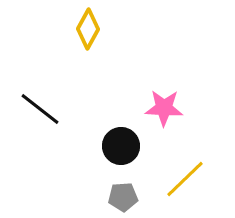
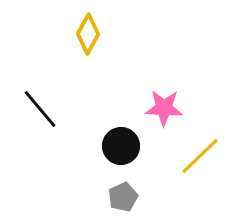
yellow diamond: moved 5 px down
black line: rotated 12 degrees clockwise
yellow line: moved 15 px right, 23 px up
gray pentagon: rotated 20 degrees counterclockwise
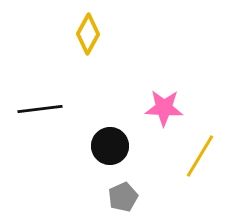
black line: rotated 57 degrees counterclockwise
black circle: moved 11 px left
yellow line: rotated 15 degrees counterclockwise
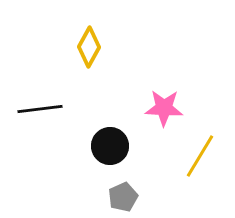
yellow diamond: moved 1 px right, 13 px down
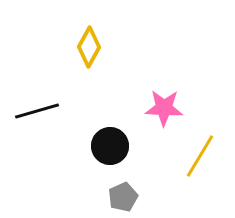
black line: moved 3 px left, 2 px down; rotated 9 degrees counterclockwise
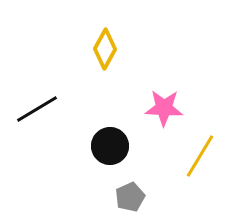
yellow diamond: moved 16 px right, 2 px down
black line: moved 2 px up; rotated 15 degrees counterclockwise
gray pentagon: moved 7 px right
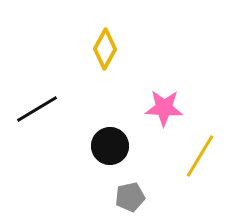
gray pentagon: rotated 12 degrees clockwise
